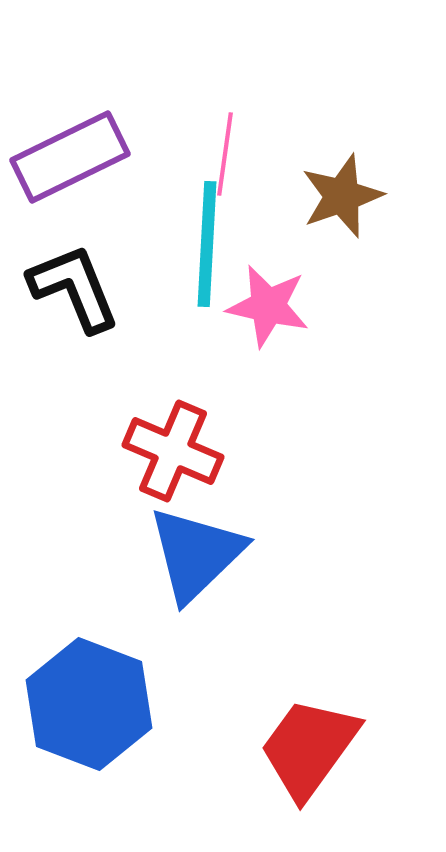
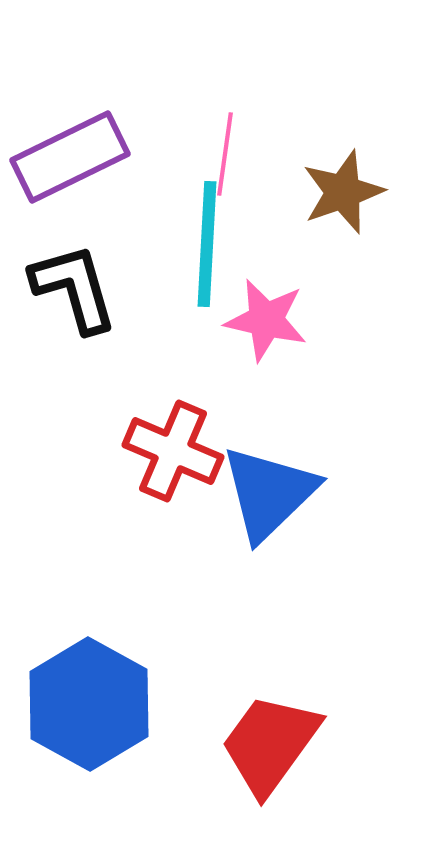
brown star: moved 1 px right, 4 px up
black L-shape: rotated 6 degrees clockwise
pink star: moved 2 px left, 14 px down
blue triangle: moved 73 px right, 61 px up
blue hexagon: rotated 8 degrees clockwise
red trapezoid: moved 39 px left, 4 px up
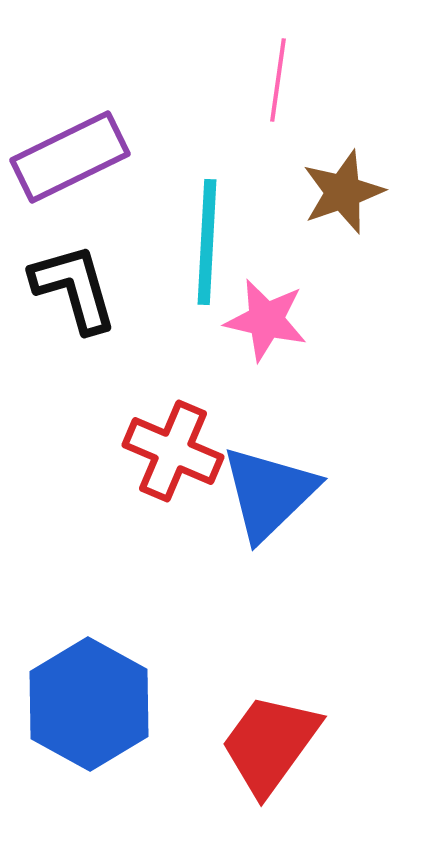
pink line: moved 53 px right, 74 px up
cyan line: moved 2 px up
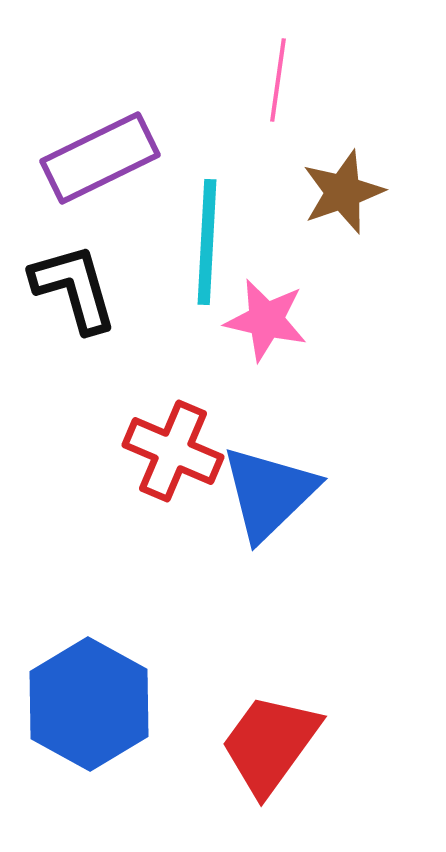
purple rectangle: moved 30 px right, 1 px down
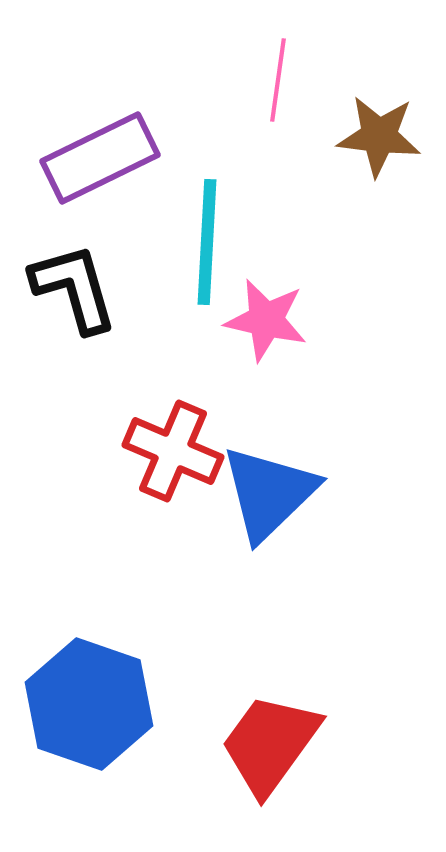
brown star: moved 36 px right, 56 px up; rotated 26 degrees clockwise
blue hexagon: rotated 10 degrees counterclockwise
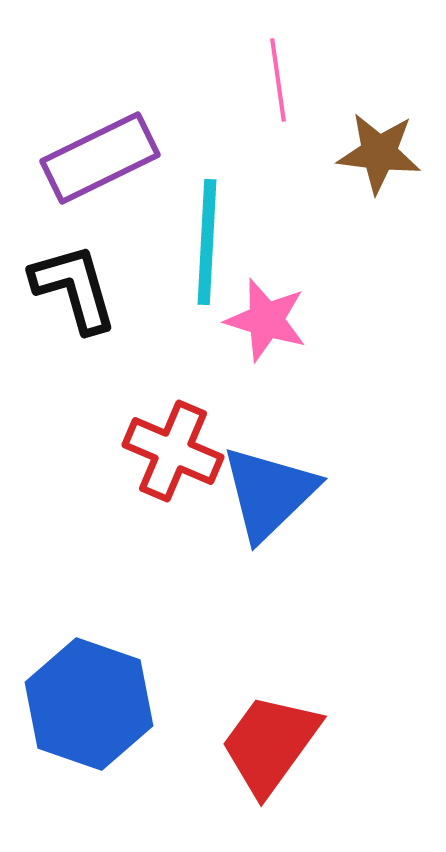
pink line: rotated 16 degrees counterclockwise
brown star: moved 17 px down
pink star: rotated 4 degrees clockwise
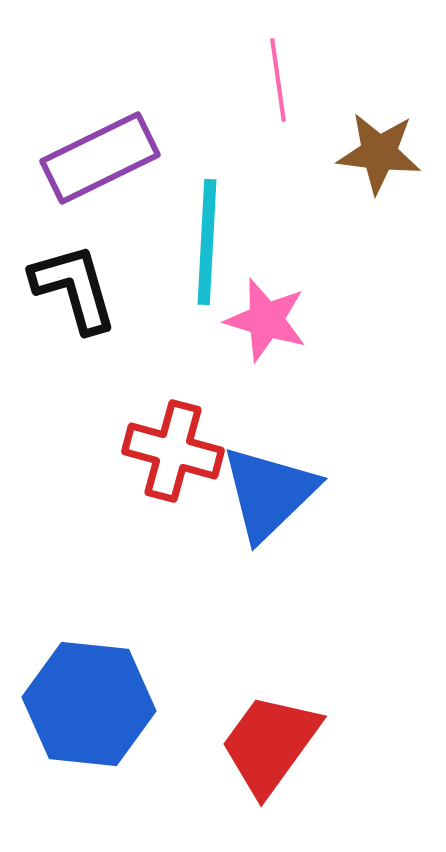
red cross: rotated 8 degrees counterclockwise
blue hexagon: rotated 13 degrees counterclockwise
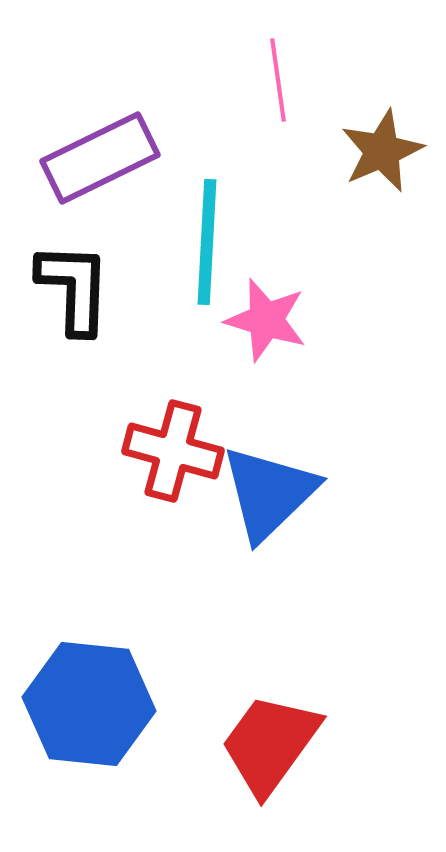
brown star: moved 3 px right, 2 px up; rotated 30 degrees counterclockwise
black L-shape: rotated 18 degrees clockwise
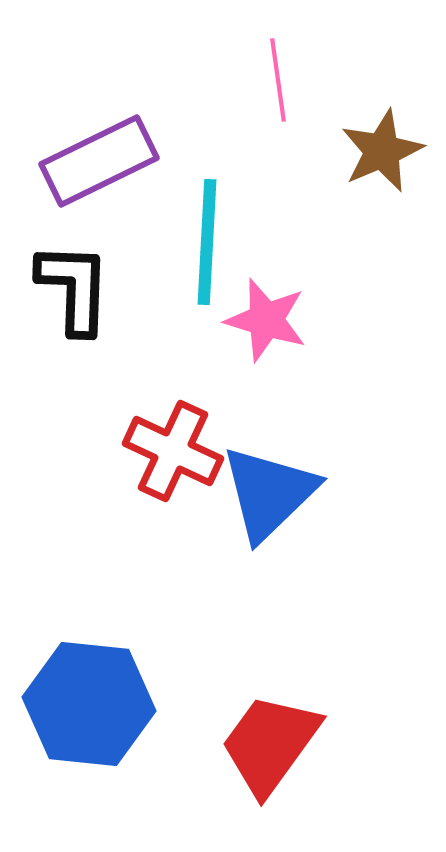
purple rectangle: moved 1 px left, 3 px down
red cross: rotated 10 degrees clockwise
